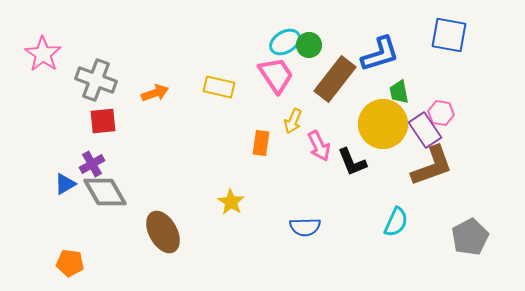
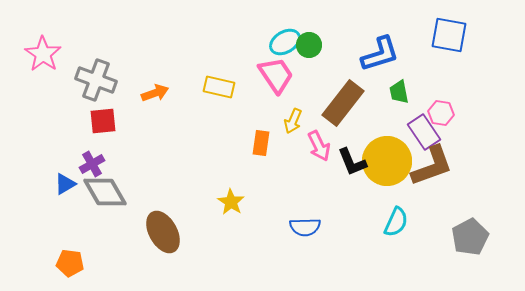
brown rectangle: moved 8 px right, 24 px down
yellow circle: moved 4 px right, 37 px down
purple rectangle: moved 1 px left, 2 px down
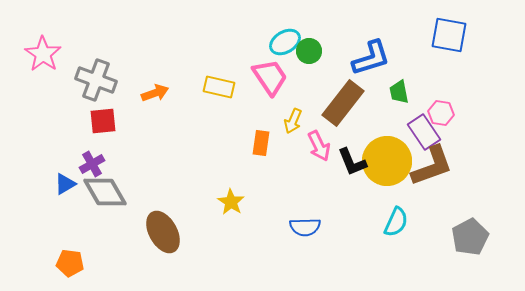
green circle: moved 6 px down
blue L-shape: moved 9 px left, 4 px down
pink trapezoid: moved 6 px left, 2 px down
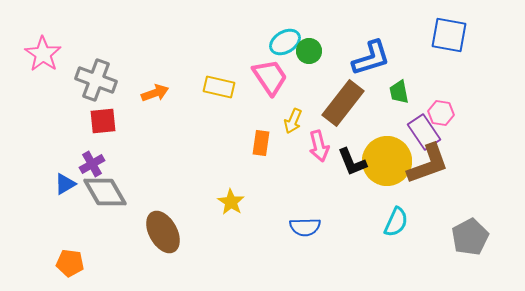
pink arrow: rotated 12 degrees clockwise
brown L-shape: moved 4 px left, 2 px up
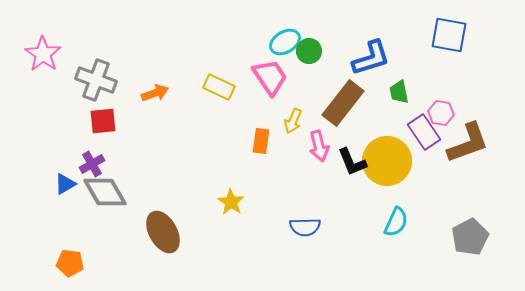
yellow rectangle: rotated 12 degrees clockwise
orange rectangle: moved 2 px up
brown L-shape: moved 40 px right, 21 px up
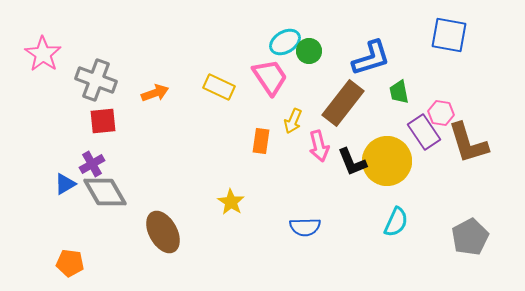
brown L-shape: rotated 93 degrees clockwise
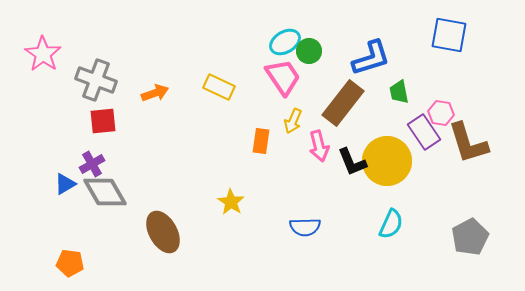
pink trapezoid: moved 13 px right
cyan semicircle: moved 5 px left, 2 px down
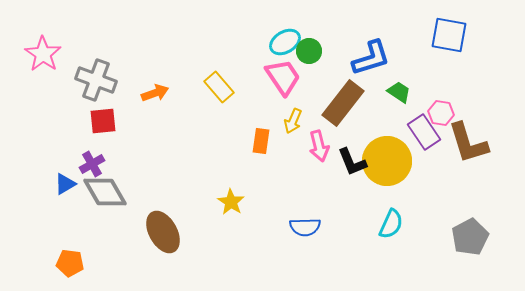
yellow rectangle: rotated 24 degrees clockwise
green trapezoid: rotated 135 degrees clockwise
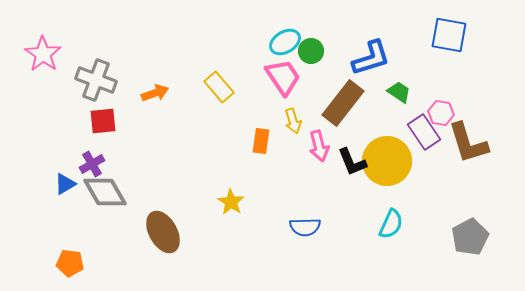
green circle: moved 2 px right
yellow arrow: rotated 40 degrees counterclockwise
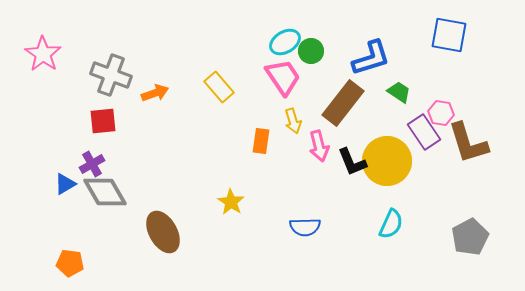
gray cross: moved 15 px right, 5 px up
